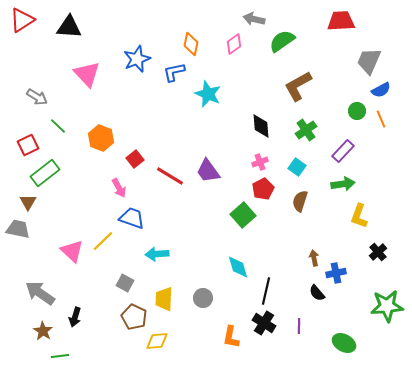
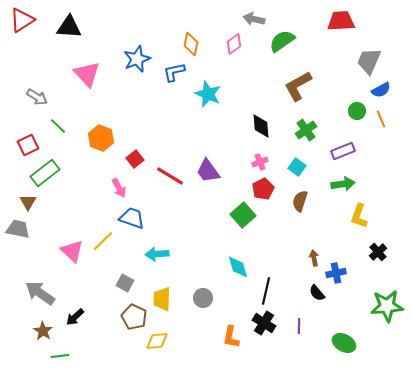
purple rectangle at (343, 151): rotated 25 degrees clockwise
yellow trapezoid at (164, 299): moved 2 px left
black arrow at (75, 317): rotated 30 degrees clockwise
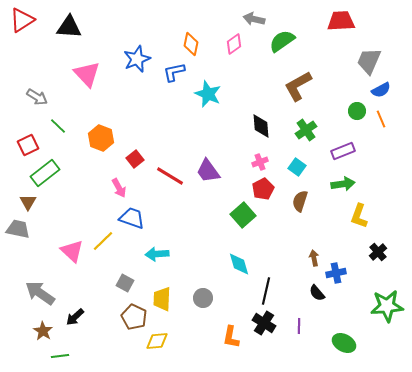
cyan diamond at (238, 267): moved 1 px right, 3 px up
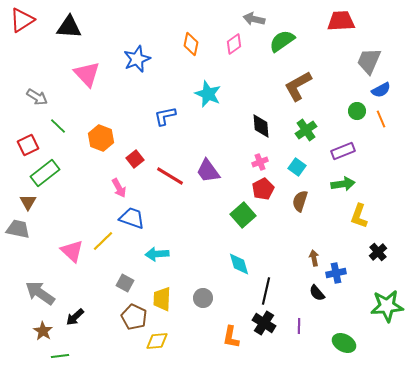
blue L-shape at (174, 72): moved 9 px left, 44 px down
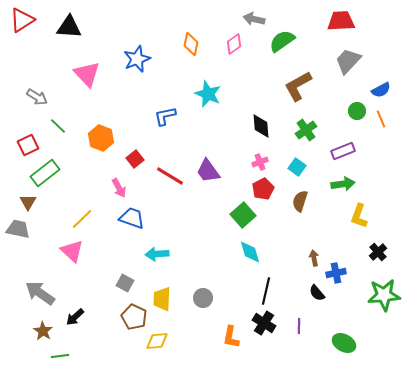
gray trapezoid at (369, 61): moved 21 px left; rotated 20 degrees clockwise
yellow line at (103, 241): moved 21 px left, 22 px up
cyan diamond at (239, 264): moved 11 px right, 12 px up
green star at (387, 306): moved 3 px left, 11 px up
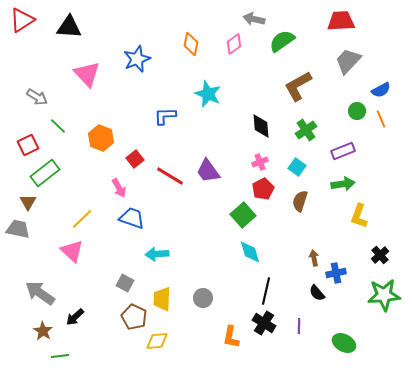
blue L-shape at (165, 116): rotated 10 degrees clockwise
black cross at (378, 252): moved 2 px right, 3 px down
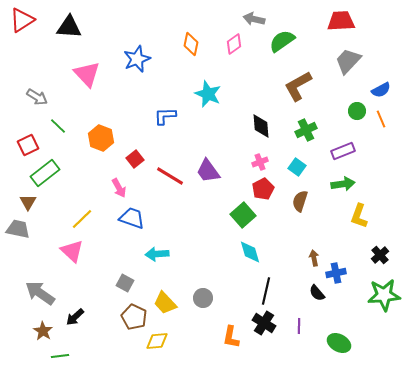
green cross at (306, 130): rotated 10 degrees clockwise
yellow trapezoid at (162, 299): moved 3 px right, 4 px down; rotated 45 degrees counterclockwise
green ellipse at (344, 343): moved 5 px left
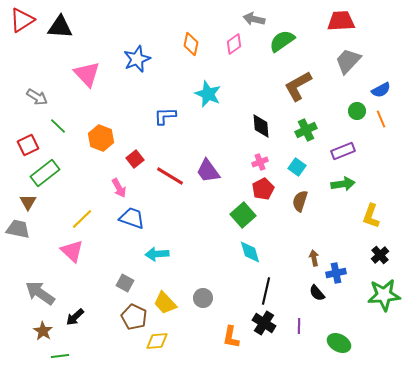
black triangle at (69, 27): moved 9 px left
yellow L-shape at (359, 216): moved 12 px right
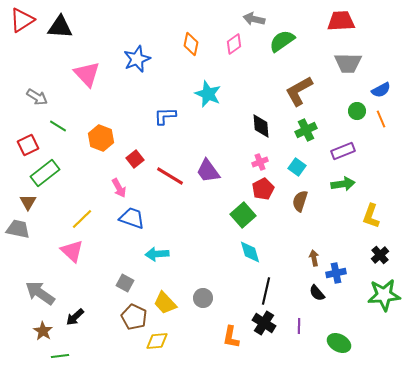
gray trapezoid at (348, 61): moved 2 px down; rotated 132 degrees counterclockwise
brown L-shape at (298, 86): moved 1 px right, 5 px down
green line at (58, 126): rotated 12 degrees counterclockwise
